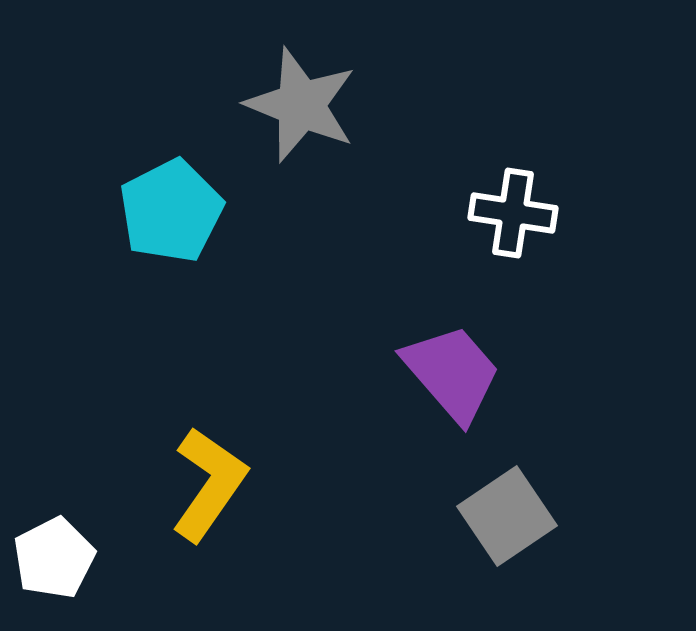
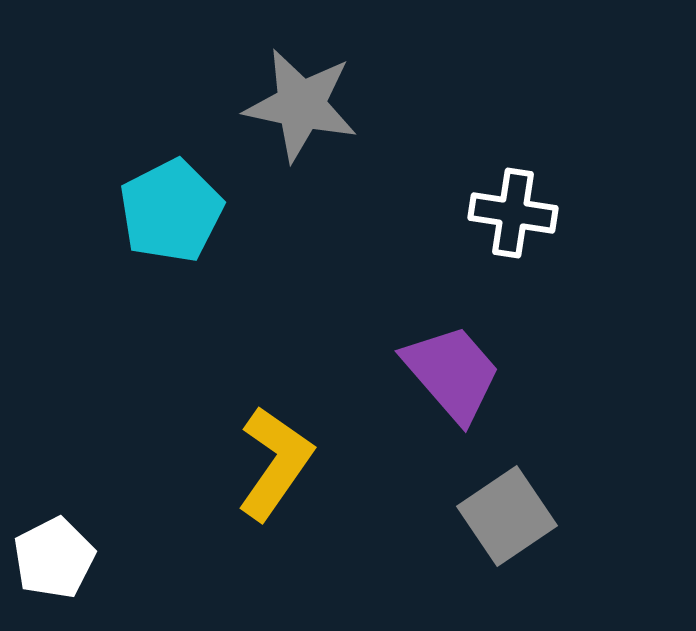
gray star: rotated 10 degrees counterclockwise
yellow L-shape: moved 66 px right, 21 px up
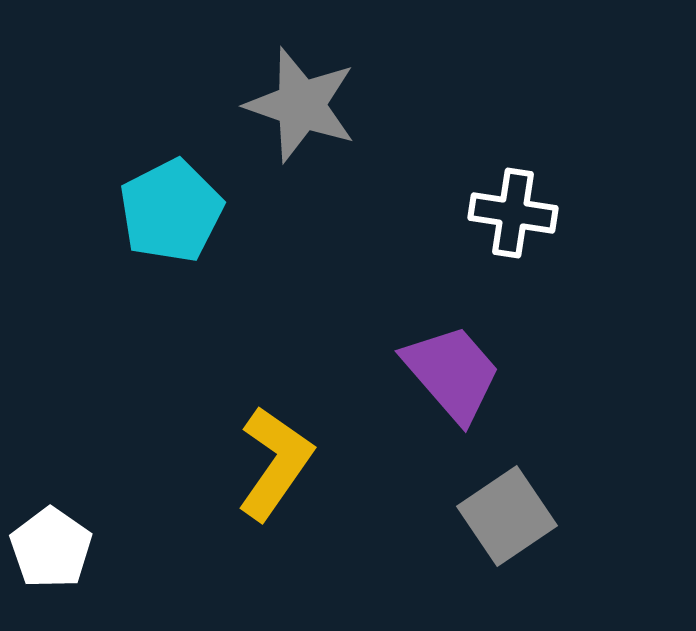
gray star: rotated 7 degrees clockwise
white pentagon: moved 3 px left, 10 px up; rotated 10 degrees counterclockwise
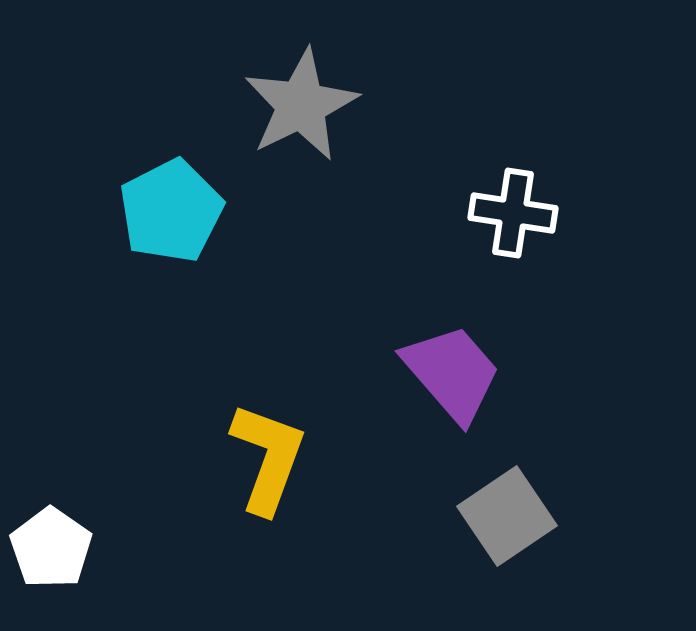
gray star: rotated 27 degrees clockwise
yellow L-shape: moved 7 px left, 5 px up; rotated 15 degrees counterclockwise
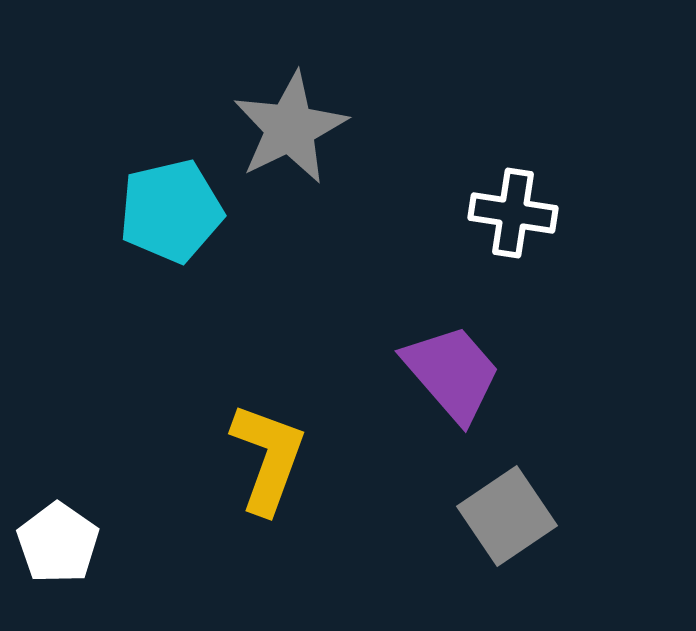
gray star: moved 11 px left, 23 px down
cyan pentagon: rotated 14 degrees clockwise
white pentagon: moved 7 px right, 5 px up
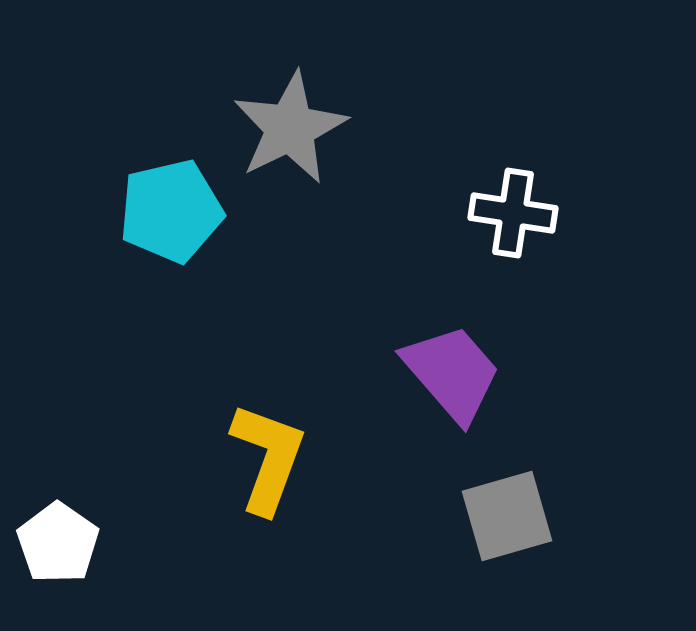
gray square: rotated 18 degrees clockwise
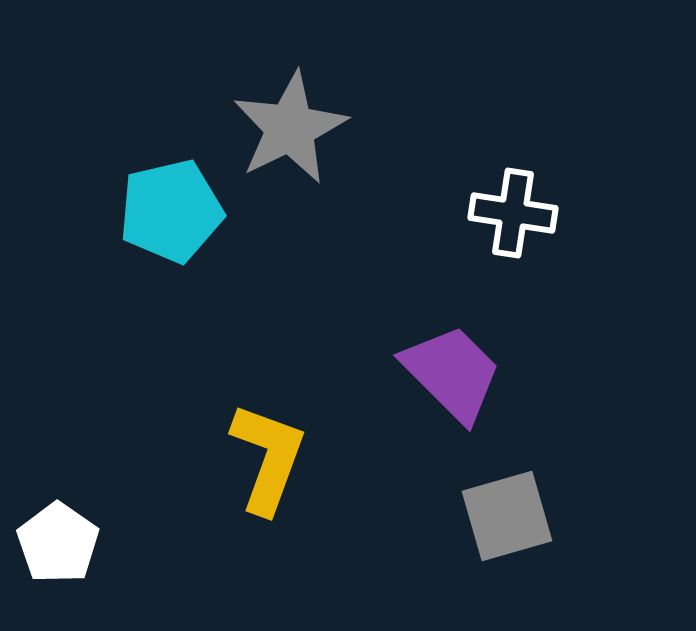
purple trapezoid: rotated 4 degrees counterclockwise
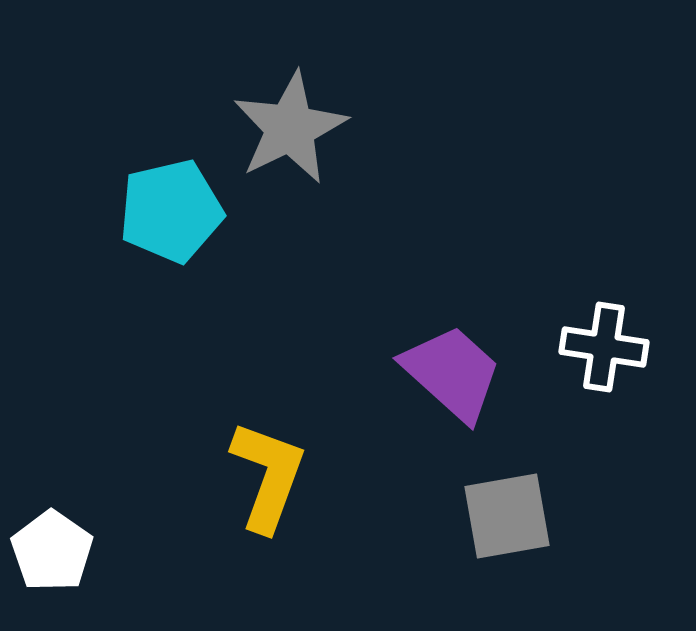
white cross: moved 91 px right, 134 px down
purple trapezoid: rotated 3 degrees counterclockwise
yellow L-shape: moved 18 px down
gray square: rotated 6 degrees clockwise
white pentagon: moved 6 px left, 8 px down
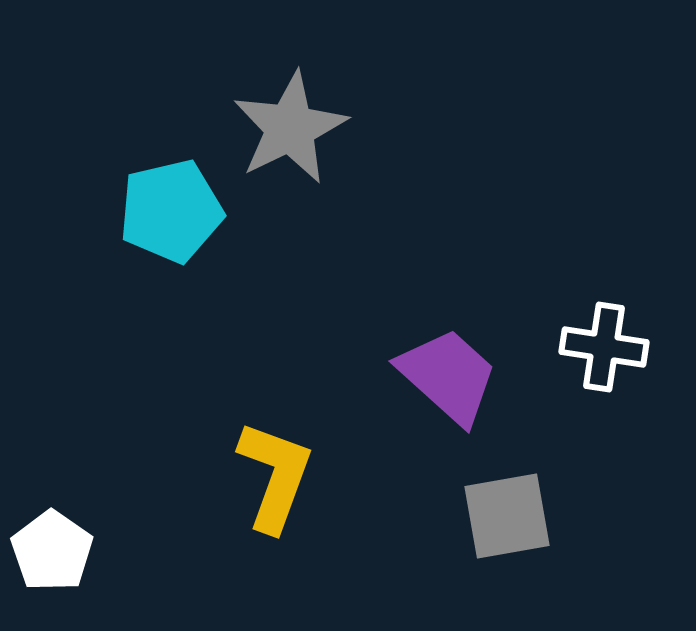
purple trapezoid: moved 4 px left, 3 px down
yellow L-shape: moved 7 px right
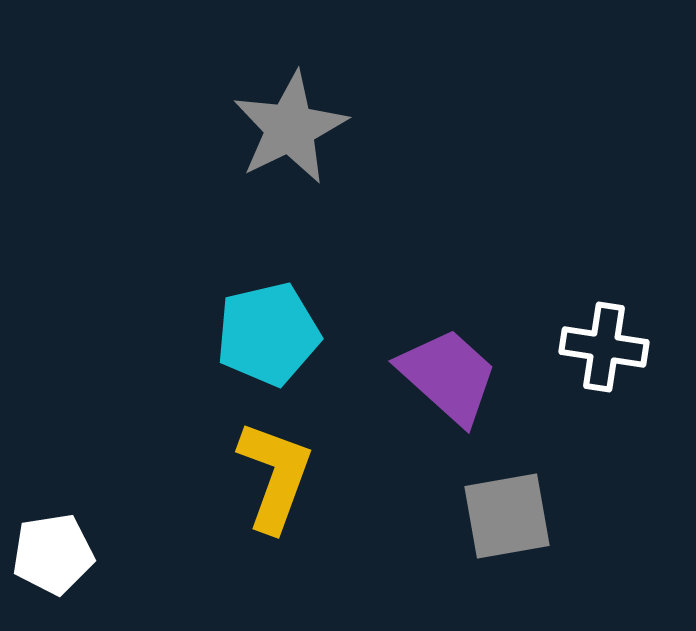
cyan pentagon: moved 97 px right, 123 px down
white pentagon: moved 1 px right, 3 px down; rotated 28 degrees clockwise
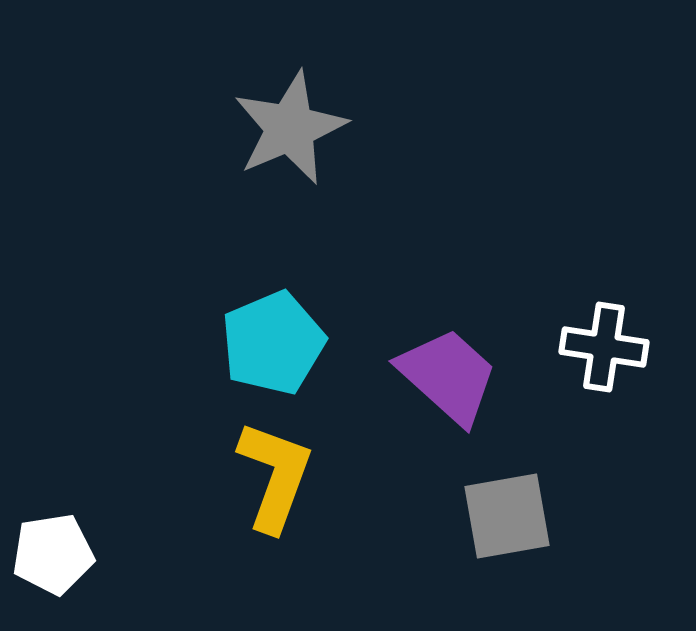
gray star: rotated 3 degrees clockwise
cyan pentagon: moved 5 px right, 9 px down; rotated 10 degrees counterclockwise
